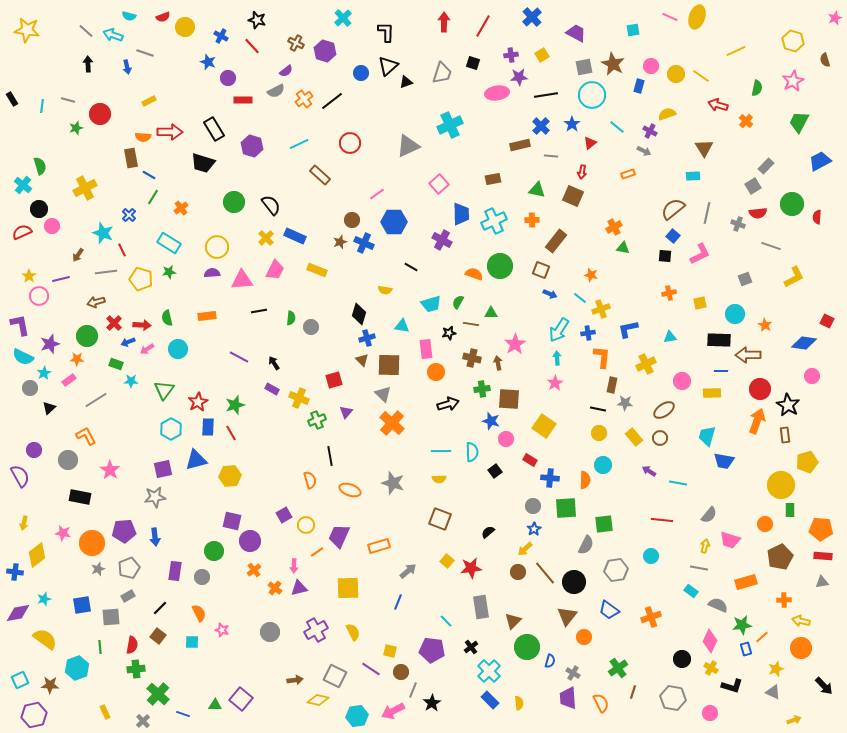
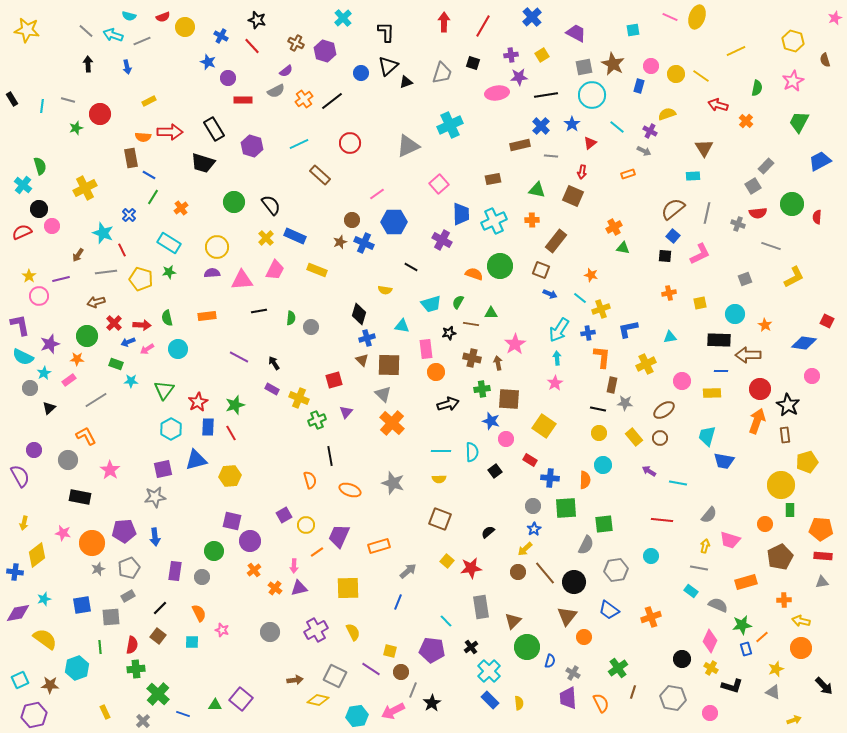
gray line at (145, 53): moved 3 px left, 12 px up; rotated 42 degrees counterclockwise
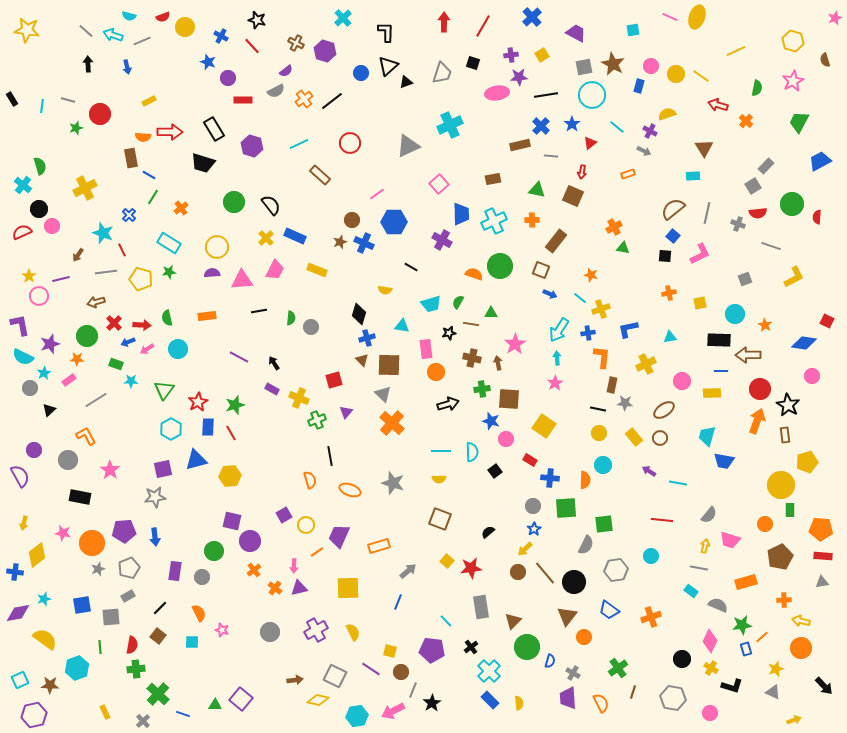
black triangle at (49, 408): moved 2 px down
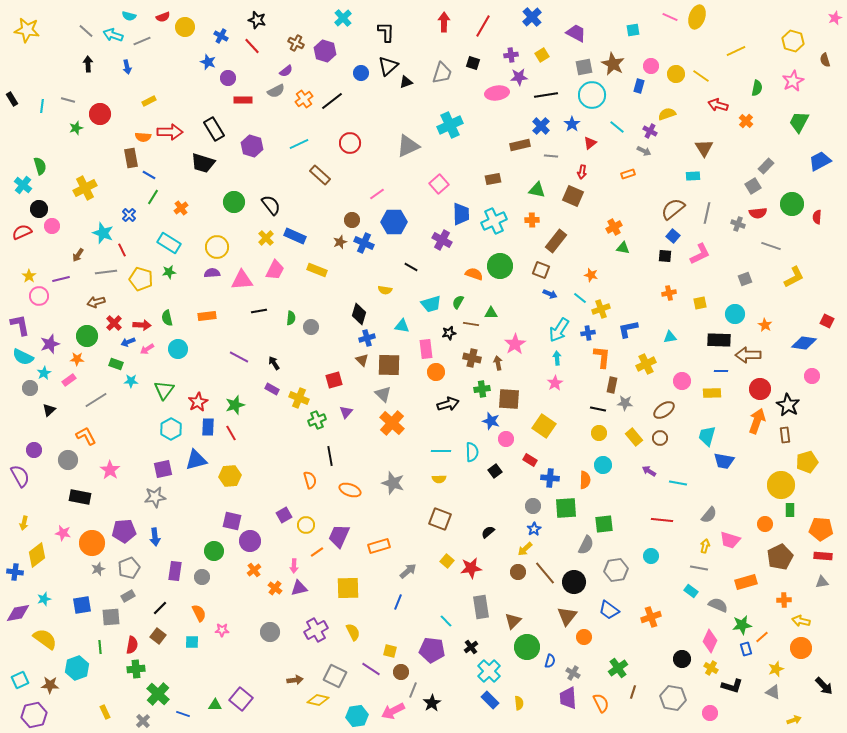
pink star at (222, 630): rotated 16 degrees counterclockwise
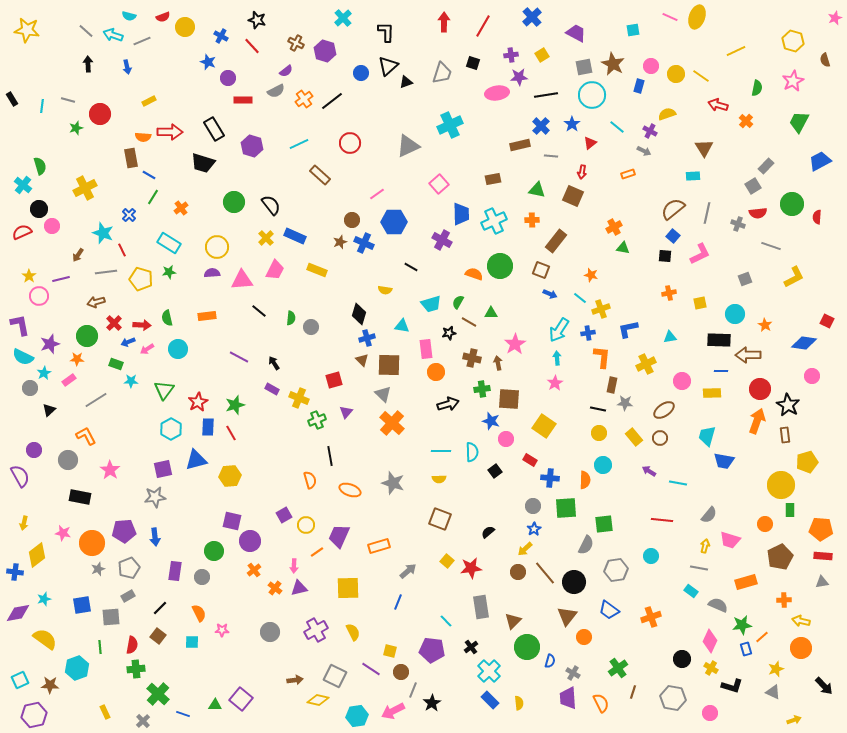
black line at (259, 311): rotated 49 degrees clockwise
brown line at (471, 324): moved 2 px left, 2 px up; rotated 21 degrees clockwise
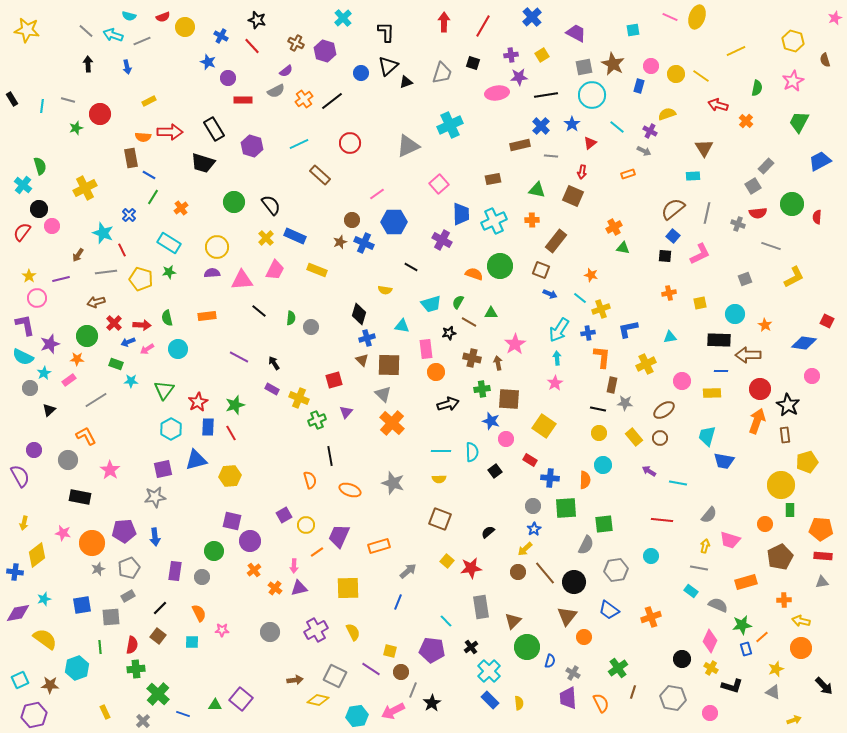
red semicircle at (22, 232): rotated 30 degrees counterclockwise
pink circle at (39, 296): moved 2 px left, 2 px down
purple L-shape at (20, 325): moved 5 px right
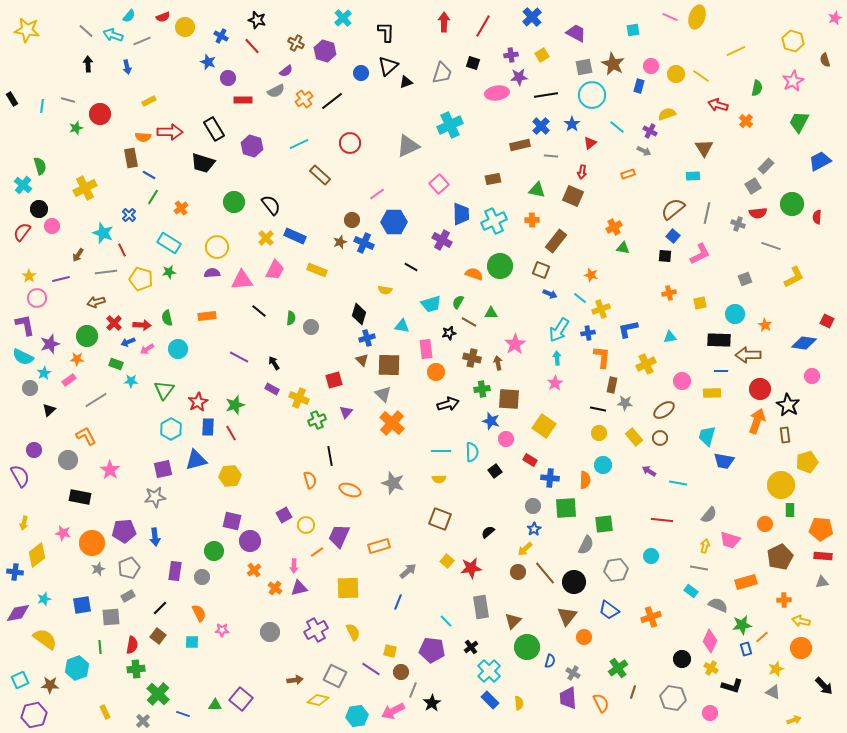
cyan semicircle at (129, 16): rotated 64 degrees counterclockwise
